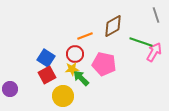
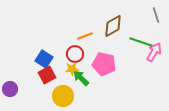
blue square: moved 2 px left, 1 px down
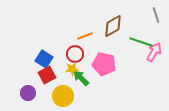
purple circle: moved 18 px right, 4 px down
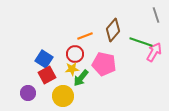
brown diamond: moved 4 px down; rotated 20 degrees counterclockwise
green arrow: rotated 96 degrees counterclockwise
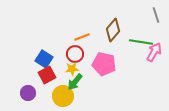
orange line: moved 3 px left, 1 px down
green line: rotated 10 degrees counterclockwise
green arrow: moved 6 px left, 4 px down
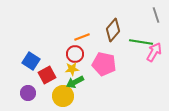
blue square: moved 13 px left, 2 px down
green arrow: rotated 24 degrees clockwise
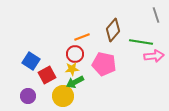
pink arrow: moved 4 px down; rotated 54 degrees clockwise
purple circle: moved 3 px down
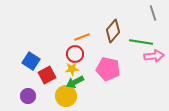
gray line: moved 3 px left, 2 px up
brown diamond: moved 1 px down
pink pentagon: moved 4 px right, 5 px down
yellow circle: moved 3 px right
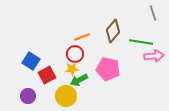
green arrow: moved 4 px right, 2 px up
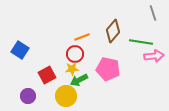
blue square: moved 11 px left, 11 px up
